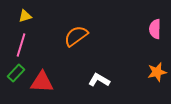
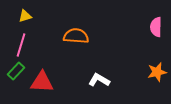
pink semicircle: moved 1 px right, 2 px up
orange semicircle: rotated 40 degrees clockwise
green rectangle: moved 2 px up
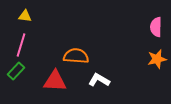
yellow triangle: rotated 24 degrees clockwise
orange semicircle: moved 20 px down
orange star: moved 13 px up
red triangle: moved 13 px right, 1 px up
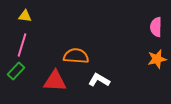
pink line: moved 1 px right
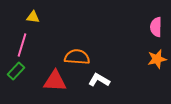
yellow triangle: moved 8 px right, 1 px down
orange semicircle: moved 1 px right, 1 px down
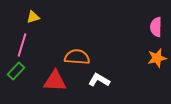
yellow triangle: rotated 24 degrees counterclockwise
orange star: moved 1 px up
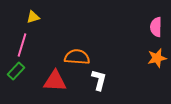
white L-shape: rotated 75 degrees clockwise
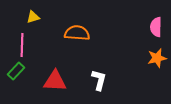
pink line: rotated 15 degrees counterclockwise
orange semicircle: moved 24 px up
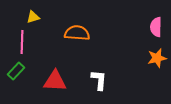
pink line: moved 3 px up
white L-shape: rotated 10 degrees counterclockwise
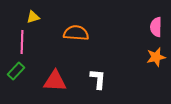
orange semicircle: moved 1 px left
orange star: moved 1 px left, 1 px up
white L-shape: moved 1 px left, 1 px up
